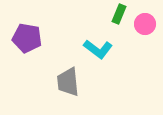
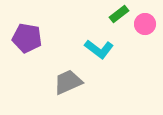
green rectangle: rotated 30 degrees clockwise
cyan L-shape: moved 1 px right
gray trapezoid: rotated 72 degrees clockwise
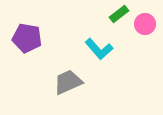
cyan L-shape: rotated 12 degrees clockwise
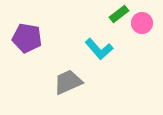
pink circle: moved 3 px left, 1 px up
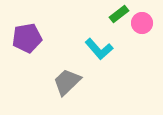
purple pentagon: rotated 20 degrees counterclockwise
gray trapezoid: moved 1 px left; rotated 20 degrees counterclockwise
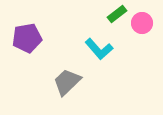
green rectangle: moved 2 px left
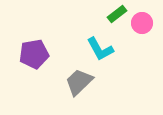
purple pentagon: moved 7 px right, 16 px down
cyan L-shape: moved 1 px right; rotated 12 degrees clockwise
gray trapezoid: moved 12 px right
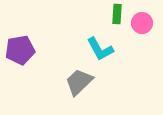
green rectangle: rotated 48 degrees counterclockwise
purple pentagon: moved 14 px left, 4 px up
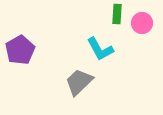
purple pentagon: rotated 20 degrees counterclockwise
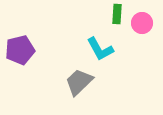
purple pentagon: rotated 16 degrees clockwise
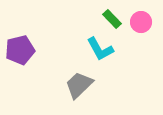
green rectangle: moved 5 px left, 5 px down; rotated 48 degrees counterclockwise
pink circle: moved 1 px left, 1 px up
gray trapezoid: moved 3 px down
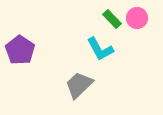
pink circle: moved 4 px left, 4 px up
purple pentagon: rotated 24 degrees counterclockwise
